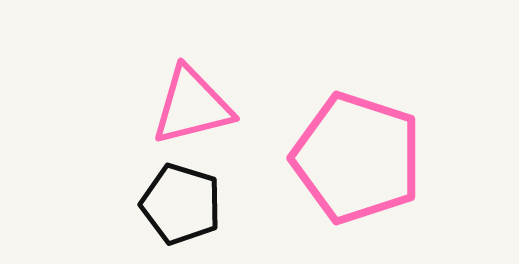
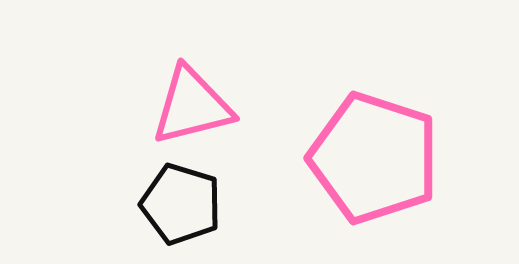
pink pentagon: moved 17 px right
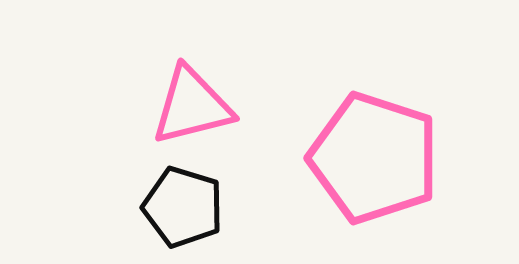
black pentagon: moved 2 px right, 3 px down
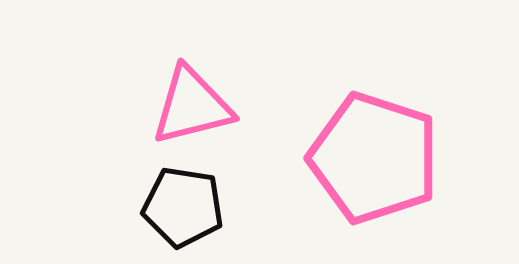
black pentagon: rotated 8 degrees counterclockwise
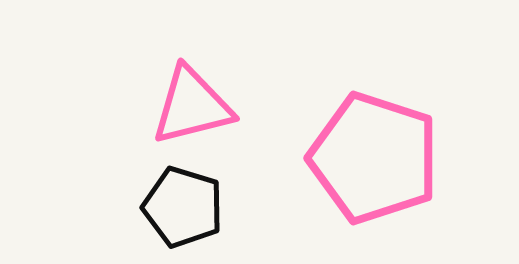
black pentagon: rotated 8 degrees clockwise
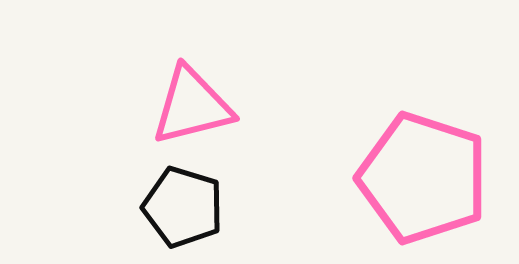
pink pentagon: moved 49 px right, 20 px down
